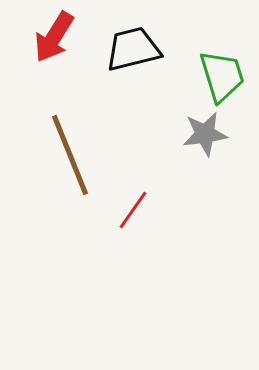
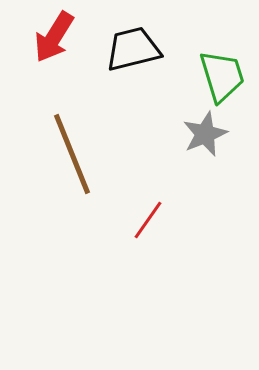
gray star: rotated 15 degrees counterclockwise
brown line: moved 2 px right, 1 px up
red line: moved 15 px right, 10 px down
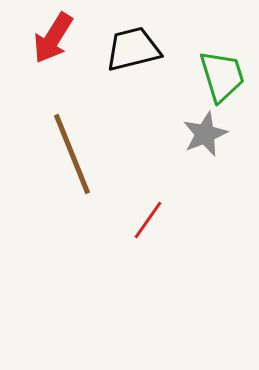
red arrow: moved 1 px left, 1 px down
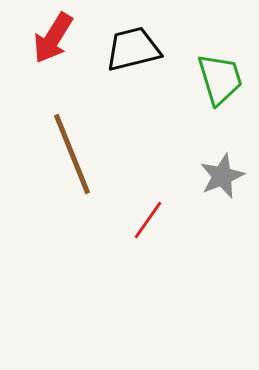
green trapezoid: moved 2 px left, 3 px down
gray star: moved 17 px right, 42 px down
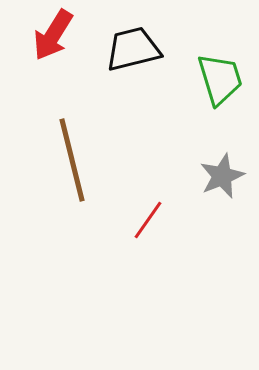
red arrow: moved 3 px up
brown line: moved 6 px down; rotated 8 degrees clockwise
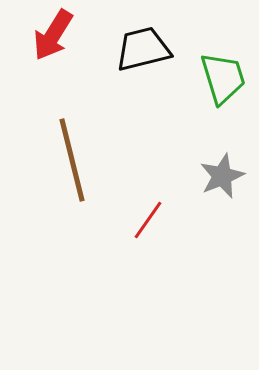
black trapezoid: moved 10 px right
green trapezoid: moved 3 px right, 1 px up
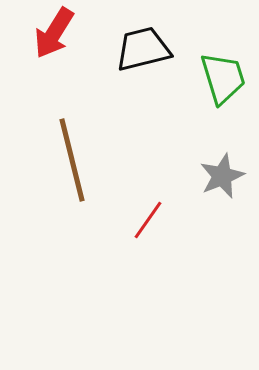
red arrow: moved 1 px right, 2 px up
